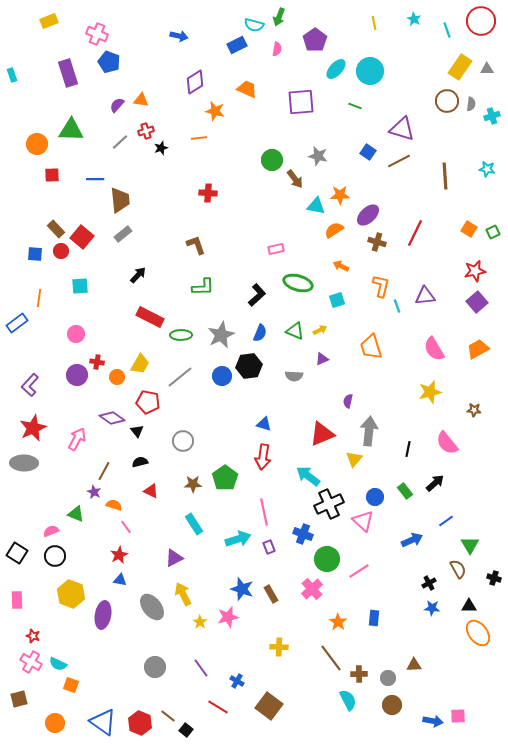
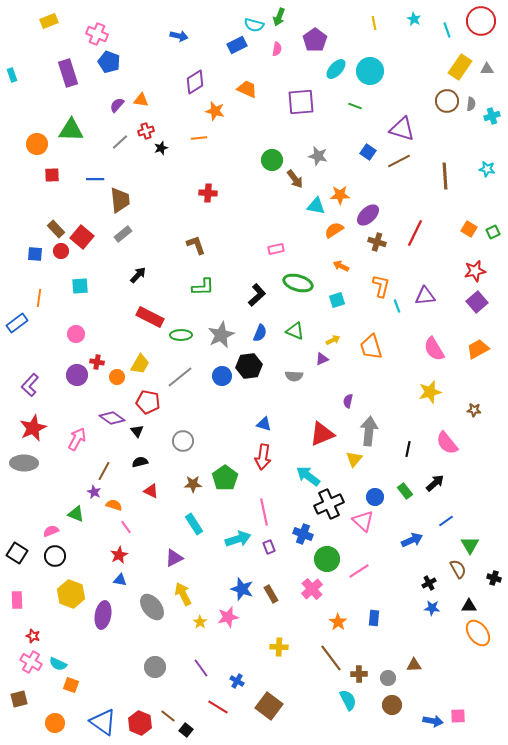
yellow arrow at (320, 330): moved 13 px right, 10 px down
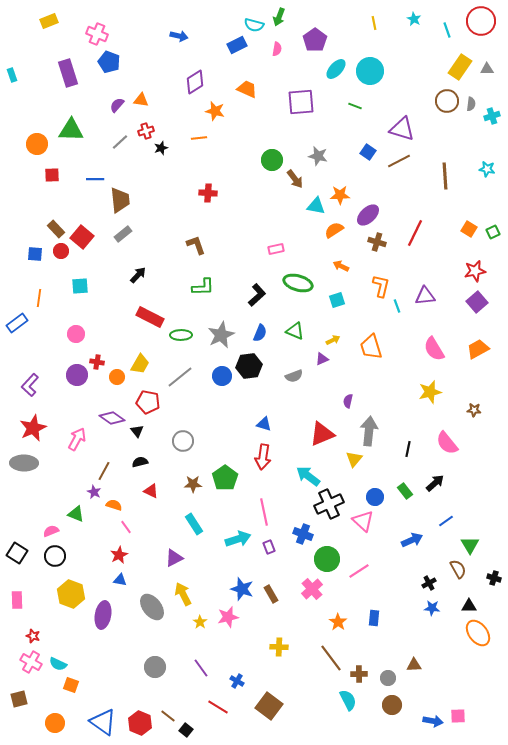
gray semicircle at (294, 376): rotated 24 degrees counterclockwise
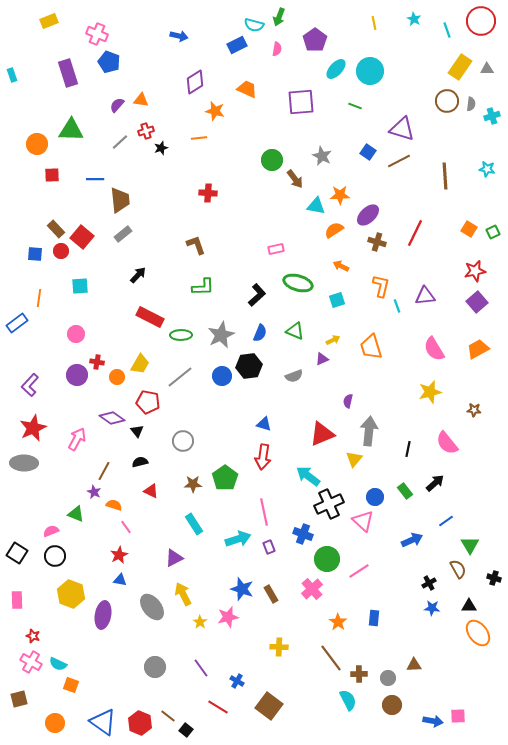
gray star at (318, 156): moved 4 px right; rotated 12 degrees clockwise
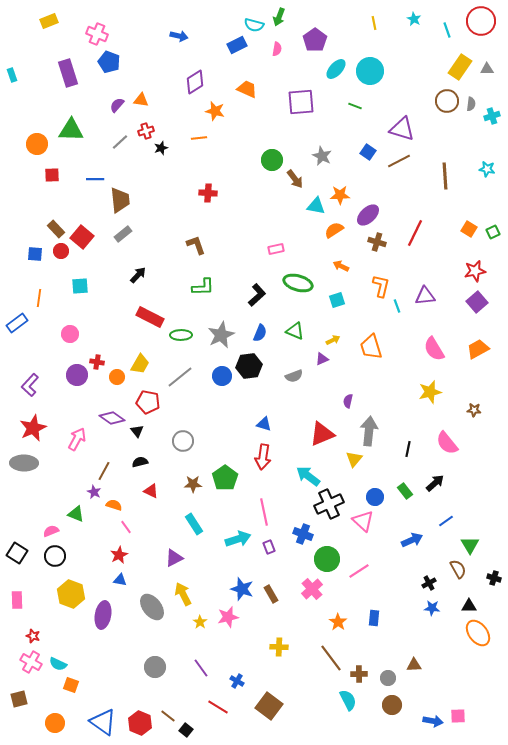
pink circle at (76, 334): moved 6 px left
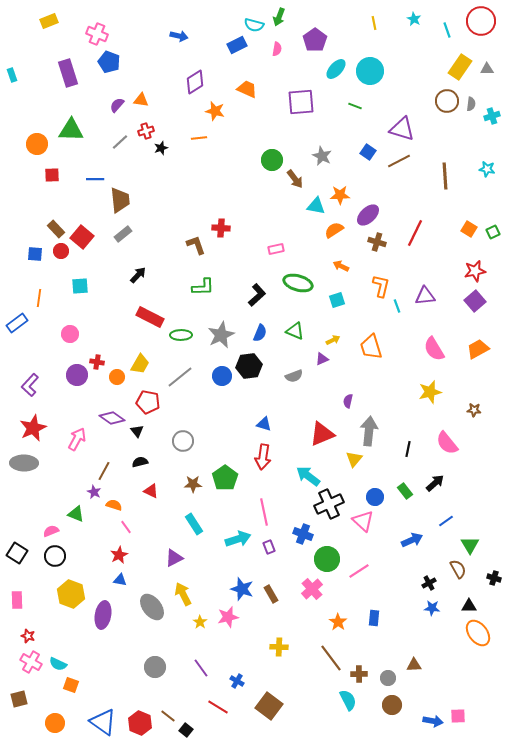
red cross at (208, 193): moved 13 px right, 35 px down
purple square at (477, 302): moved 2 px left, 1 px up
red star at (33, 636): moved 5 px left
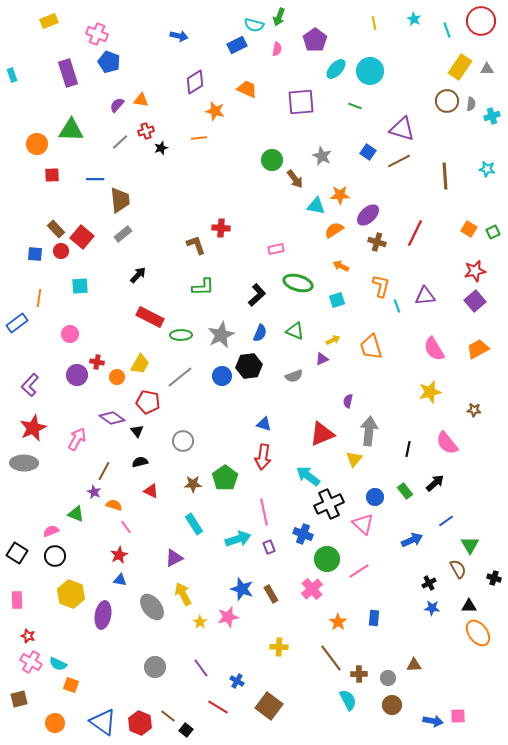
pink triangle at (363, 521): moved 3 px down
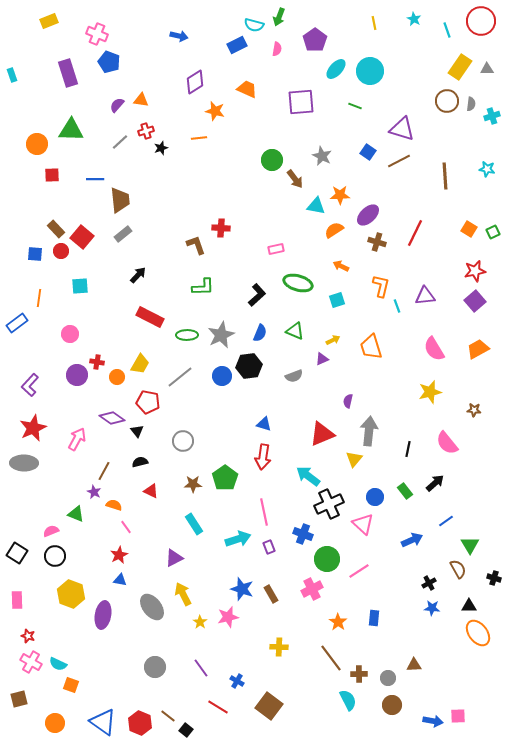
green ellipse at (181, 335): moved 6 px right
pink cross at (312, 589): rotated 15 degrees clockwise
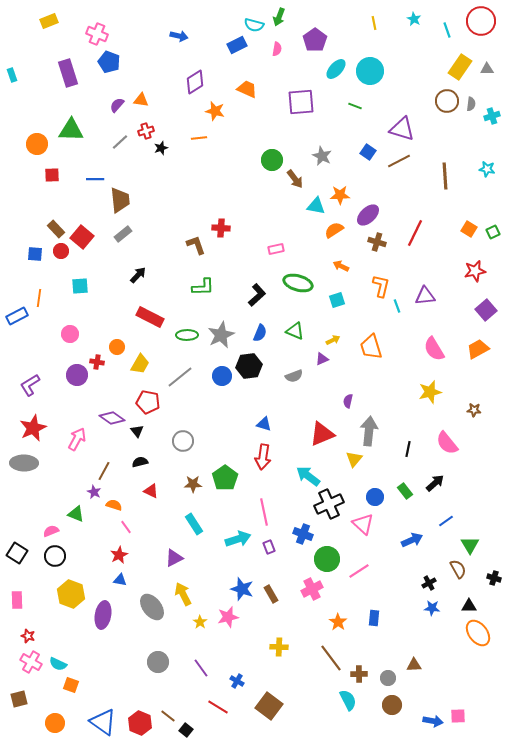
purple square at (475, 301): moved 11 px right, 9 px down
blue rectangle at (17, 323): moved 7 px up; rotated 10 degrees clockwise
orange circle at (117, 377): moved 30 px up
purple L-shape at (30, 385): rotated 15 degrees clockwise
gray circle at (155, 667): moved 3 px right, 5 px up
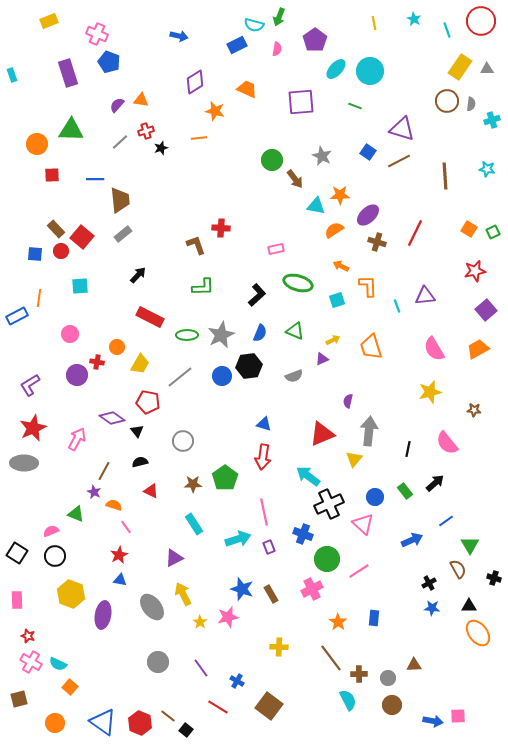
cyan cross at (492, 116): moved 4 px down
orange L-shape at (381, 286): moved 13 px left; rotated 15 degrees counterclockwise
orange square at (71, 685): moved 1 px left, 2 px down; rotated 21 degrees clockwise
